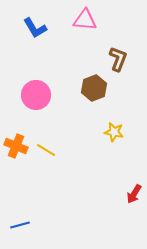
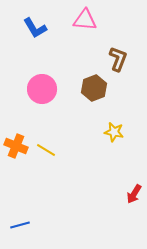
pink circle: moved 6 px right, 6 px up
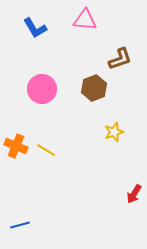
brown L-shape: moved 2 px right; rotated 50 degrees clockwise
yellow star: rotated 30 degrees counterclockwise
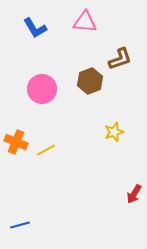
pink triangle: moved 2 px down
brown hexagon: moved 4 px left, 7 px up
orange cross: moved 4 px up
yellow line: rotated 60 degrees counterclockwise
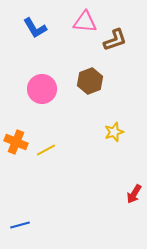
brown L-shape: moved 5 px left, 19 px up
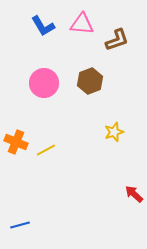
pink triangle: moved 3 px left, 2 px down
blue L-shape: moved 8 px right, 2 px up
brown L-shape: moved 2 px right
pink circle: moved 2 px right, 6 px up
red arrow: rotated 102 degrees clockwise
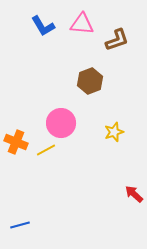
pink circle: moved 17 px right, 40 px down
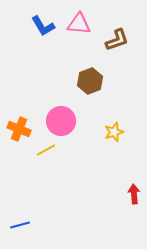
pink triangle: moved 3 px left
pink circle: moved 2 px up
orange cross: moved 3 px right, 13 px up
red arrow: rotated 42 degrees clockwise
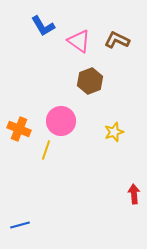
pink triangle: moved 17 px down; rotated 30 degrees clockwise
brown L-shape: rotated 135 degrees counterclockwise
yellow line: rotated 42 degrees counterclockwise
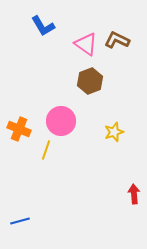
pink triangle: moved 7 px right, 3 px down
blue line: moved 4 px up
